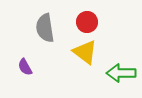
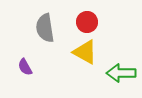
yellow triangle: rotated 8 degrees counterclockwise
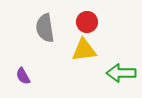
yellow triangle: moved 1 px left, 2 px up; rotated 36 degrees counterclockwise
purple semicircle: moved 2 px left, 9 px down
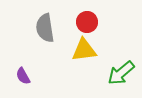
green arrow: rotated 40 degrees counterclockwise
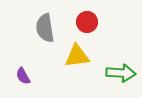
yellow triangle: moved 7 px left, 6 px down
green arrow: rotated 136 degrees counterclockwise
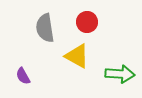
yellow triangle: rotated 36 degrees clockwise
green arrow: moved 1 px left, 1 px down
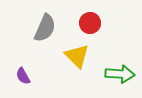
red circle: moved 3 px right, 1 px down
gray semicircle: rotated 148 degrees counterclockwise
yellow triangle: rotated 16 degrees clockwise
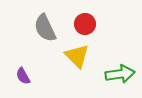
red circle: moved 5 px left, 1 px down
gray semicircle: rotated 132 degrees clockwise
green arrow: rotated 12 degrees counterclockwise
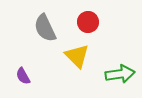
red circle: moved 3 px right, 2 px up
